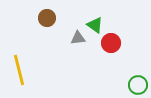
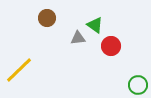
red circle: moved 3 px down
yellow line: rotated 60 degrees clockwise
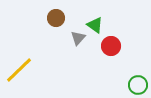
brown circle: moved 9 px right
gray triangle: rotated 42 degrees counterclockwise
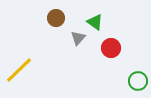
green triangle: moved 3 px up
red circle: moved 2 px down
green circle: moved 4 px up
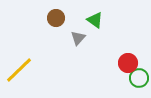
green triangle: moved 2 px up
red circle: moved 17 px right, 15 px down
green circle: moved 1 px right, 3 px up
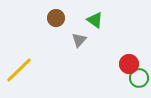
gray triangle: moved 1 px right, 2 px down
red circle: moved 1 px right, 1 px down
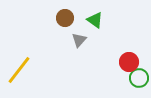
brown circle: moved 9 px right
red circle: moved 2 px up
yellow line: rotated 8 degrees counterclockwise
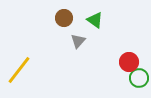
brown circle: moved 1 px left
gray triangle: moved 1 px left, 1 px down
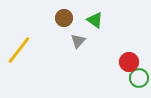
yellow line: moved 20 px up
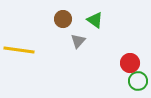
brown circle: moved 1 px left, 1 px down
yellow line: rotated 60 degrees clockwise
red circle: moved 1 px right, 1 px down
green circle: moved 1 px left, 3 px down
